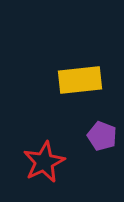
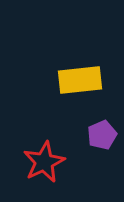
purple pentagon: moved 1 px up; rotated 28 degrees clockwise
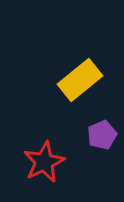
yellow rectangle: rotated 33 degrees counterclockwise
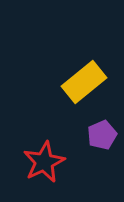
yellow rectangle: moved 4 px right, 2 px down
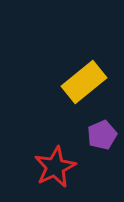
red star: moved 11 px right, 5 px down
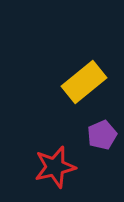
red star: rotated 12 degrees clockwise
